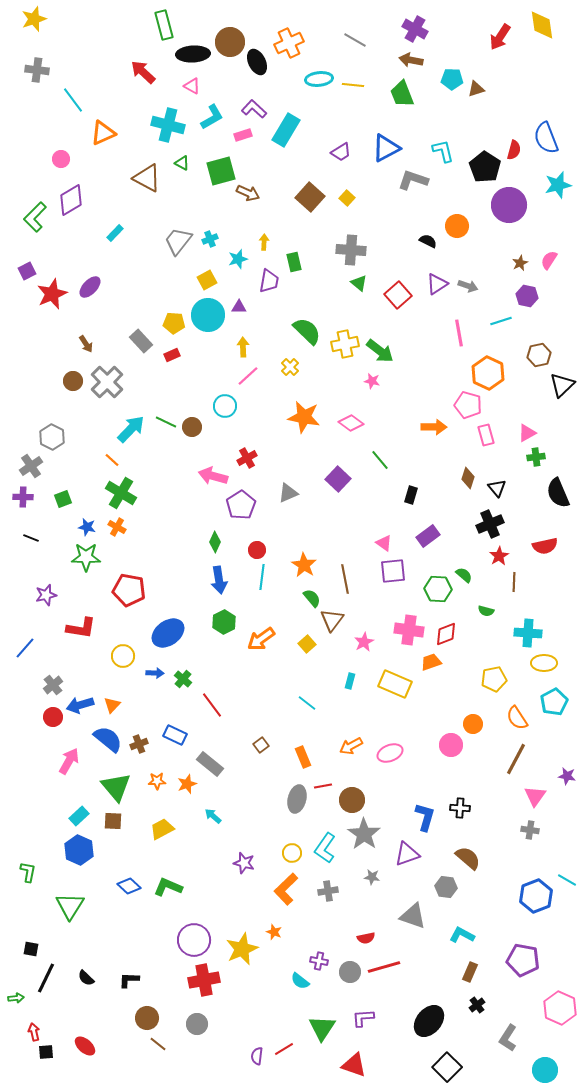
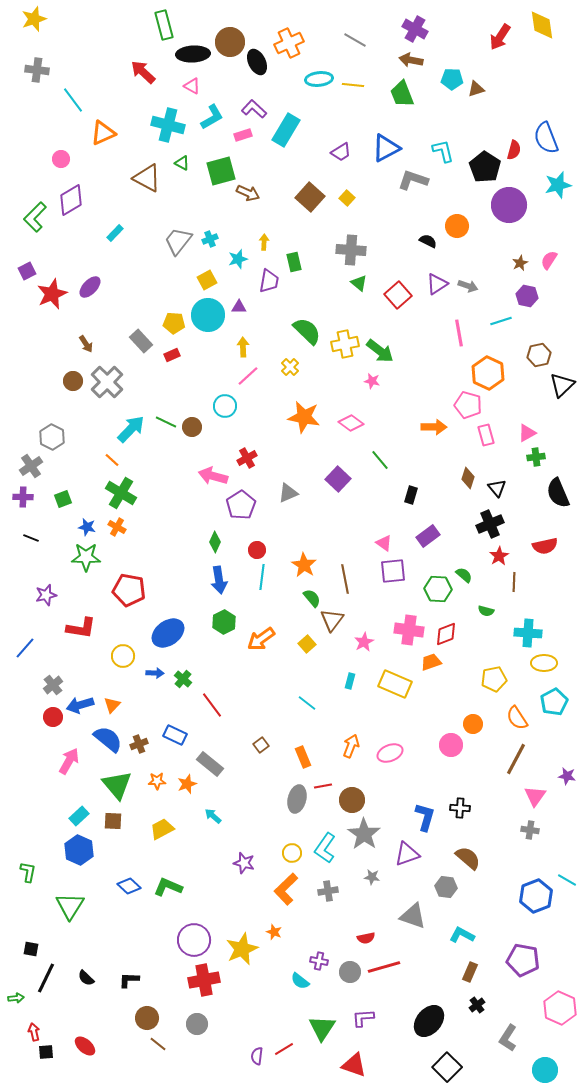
orange arrow at (351, 746): rotated 140 degrees clockwise
green triangle at (116, 787): moved 1 px right, 2 px up
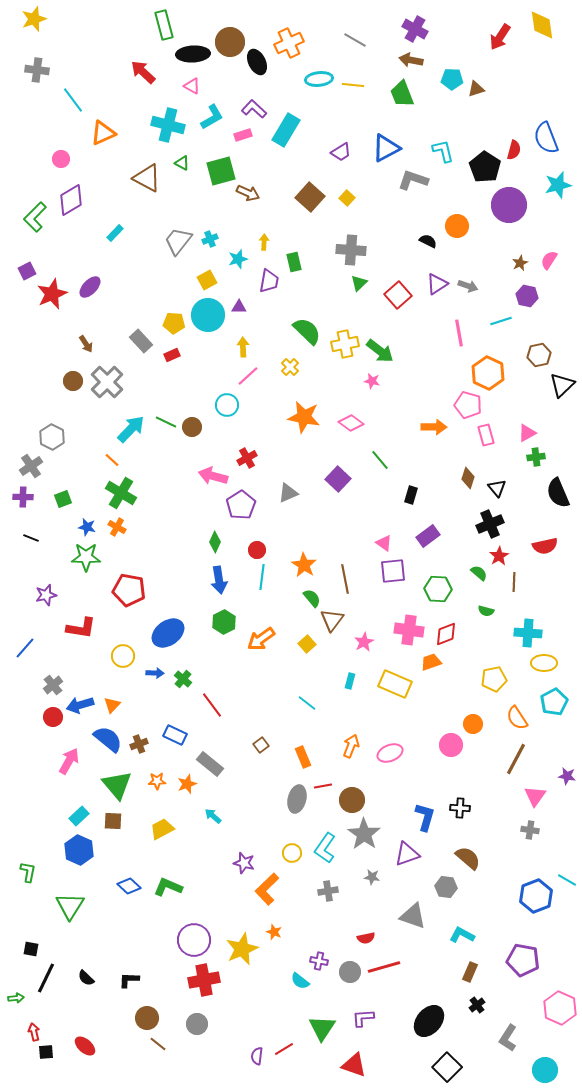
green triangle at (359, 283): rotated 36 degrees clockwise
cyan circle at (225, 406): moved 2 px right, 1 px up
green semicircle at (464, 575): moved 15 px right, 2 px up
orange L-shape at (286, 889): moved 19 px left
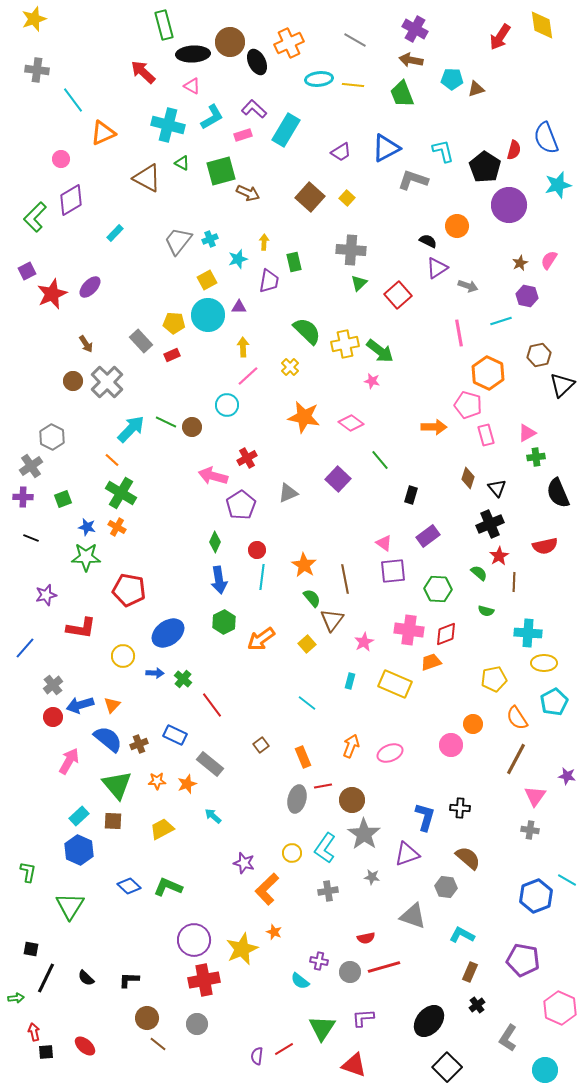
purple triangle at (437, 284): moved 16 px up
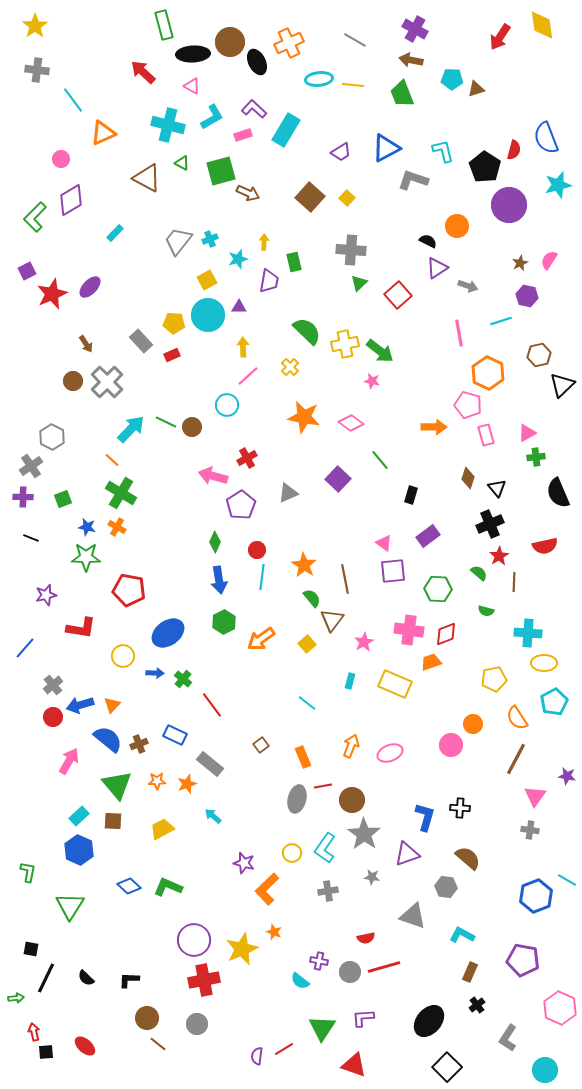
yellow star at (34, 19): moved 1 px right, 7 px down; rotated 15 degrees counterclockwise
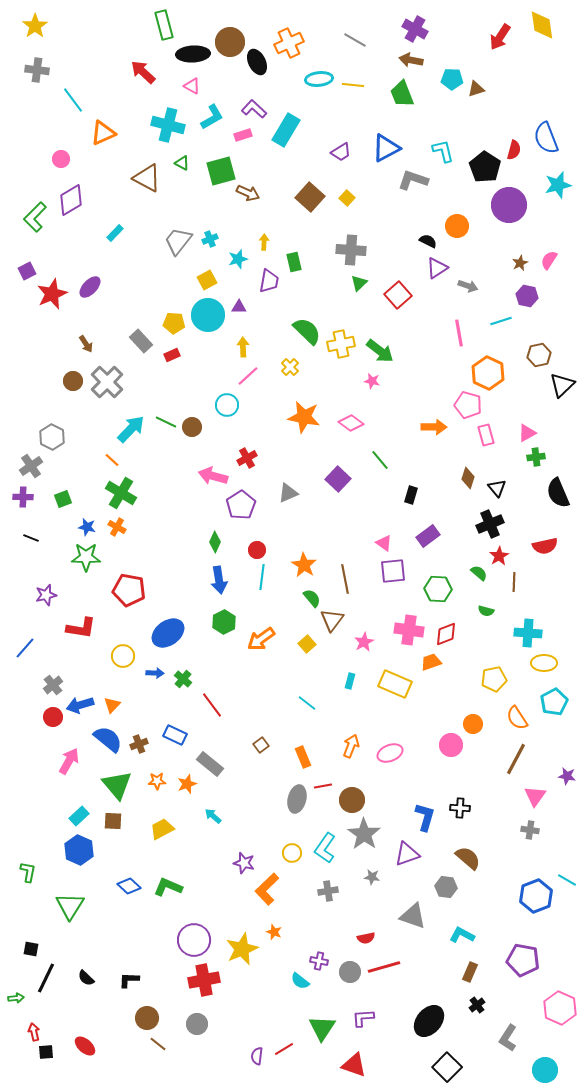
yellow cross at (345, 344): moved 4 px left
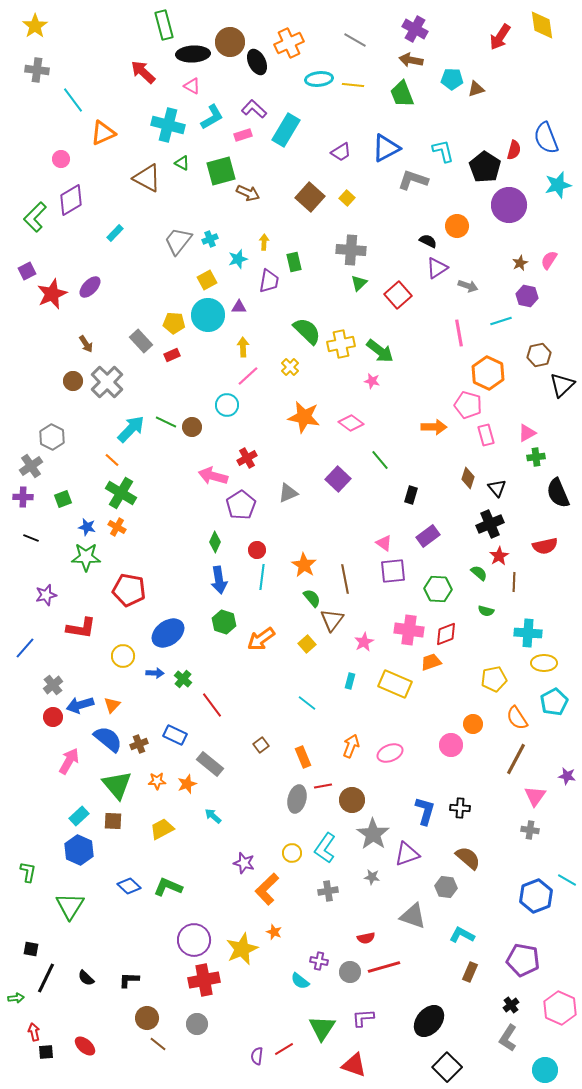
green hexagon at (224, 622): rotated 15 degrees counterclockwise
blue L-shape at (425, 817): moved 6 px up
gray star at (364, 834): moved 9 px right
black cross at (477, 1005): moved 34 px right
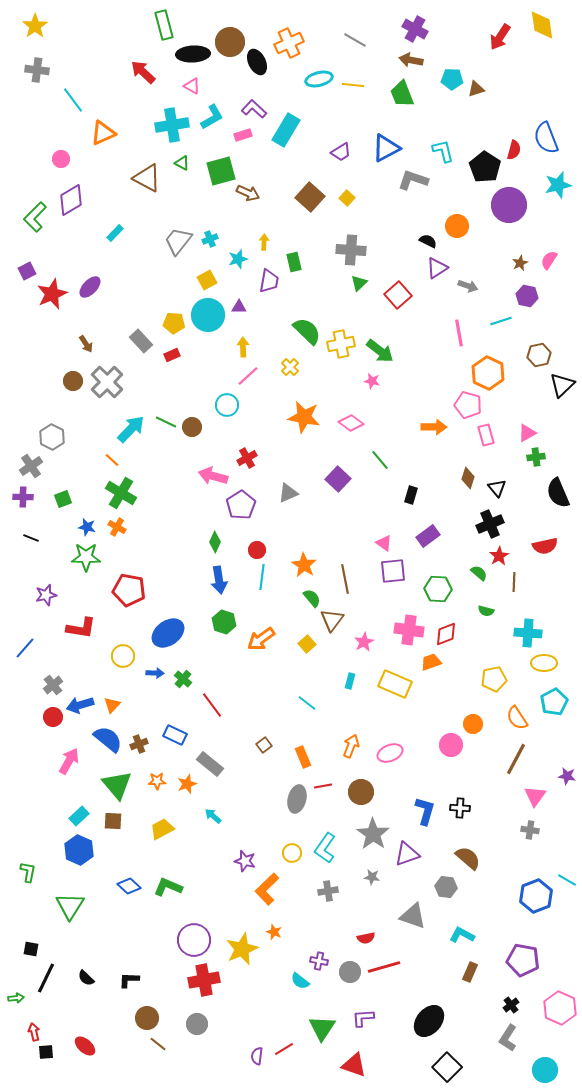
cyan ellipse at (319, 79): rotated 8 degrees counterclockwise
cyan cross at (168, 125): moved 4 px right; rotated 24 degrees counterclockwise
brown square at (261, 745): moved 3 px right
brown circle at (352, 800): moved 9 px right, 8 px up
purple star at (244, 863): moved 1 px right, 2 px up
